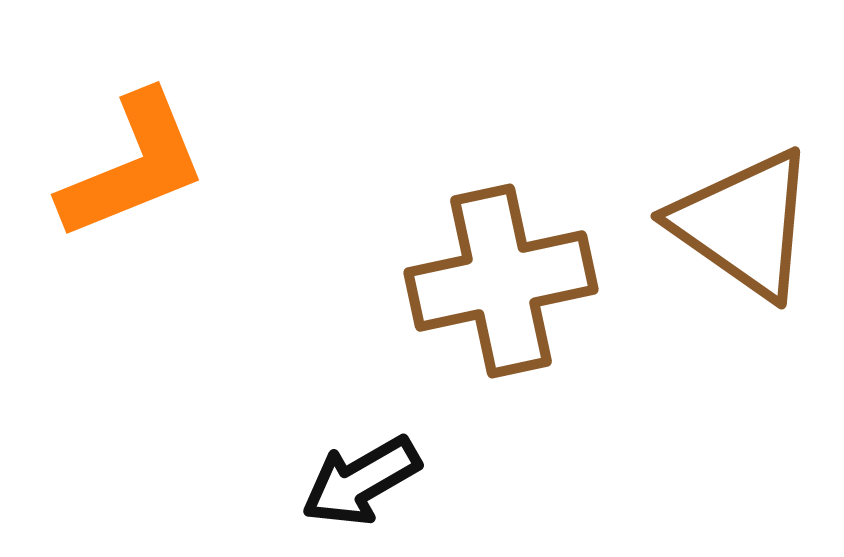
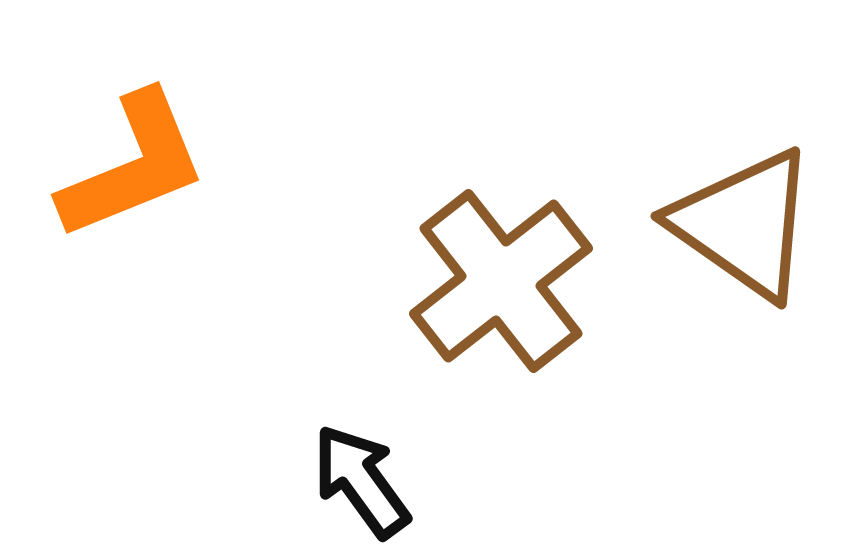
brown cross: rotated 26 degrees counterclockwise
black arrow: rotated 84 degrees clockwise
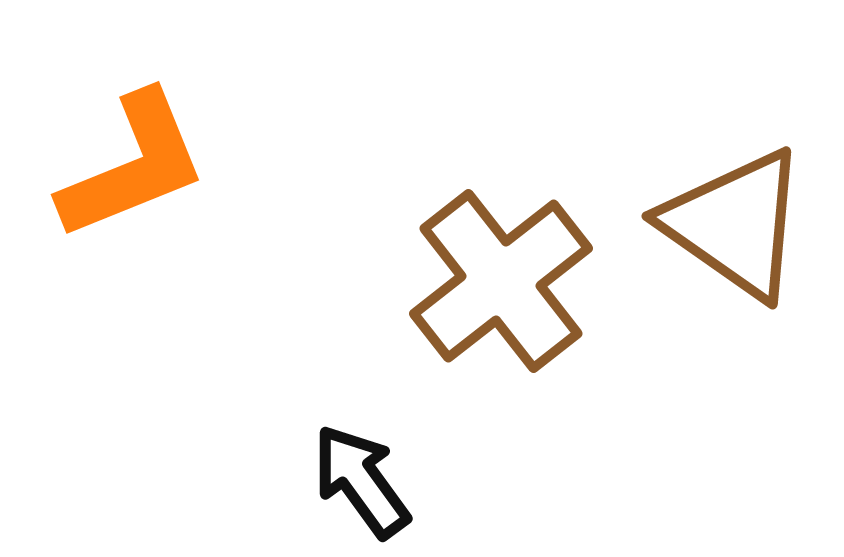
brown triangle: moved 9 px left
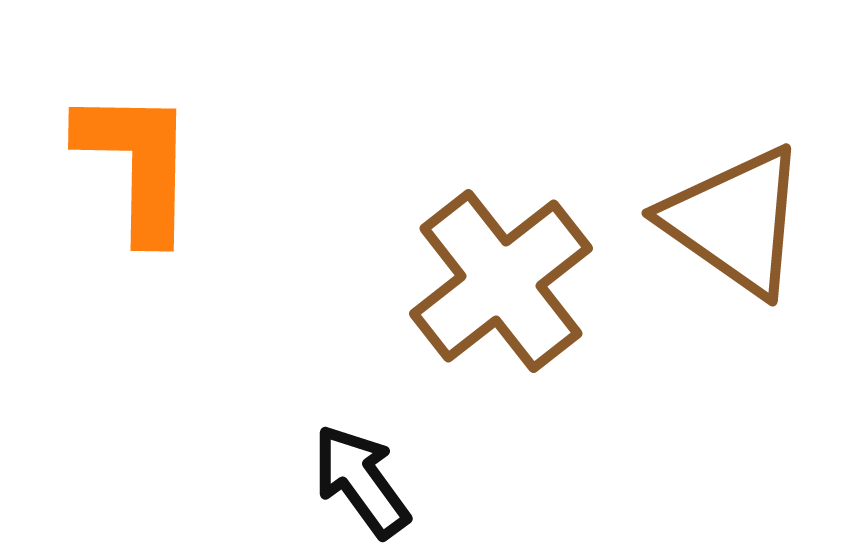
orange L-shape: moved 4 px right, 2 px up; rotated 67 degrees counterclockwise
brown triangle: moved 3 px up
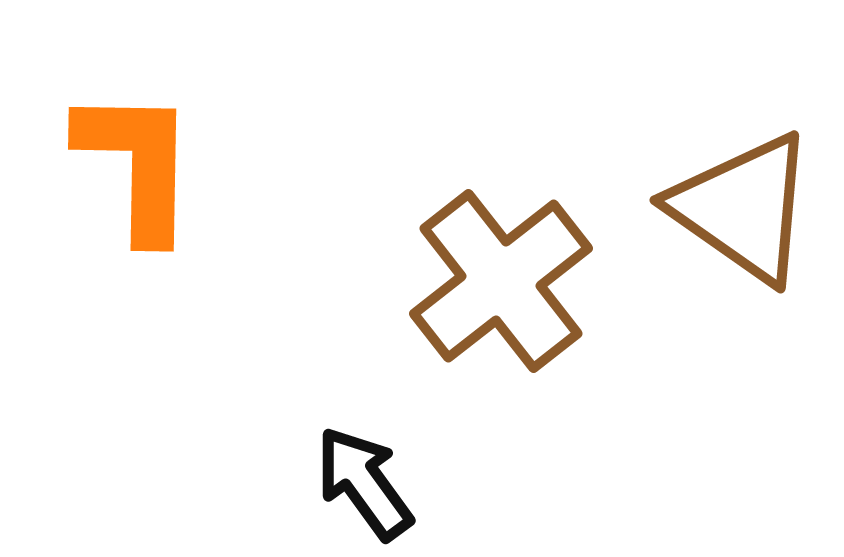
brown triangle: moved 8 px right, 13 px up
black arrow: moved 3 px right, 2 px down
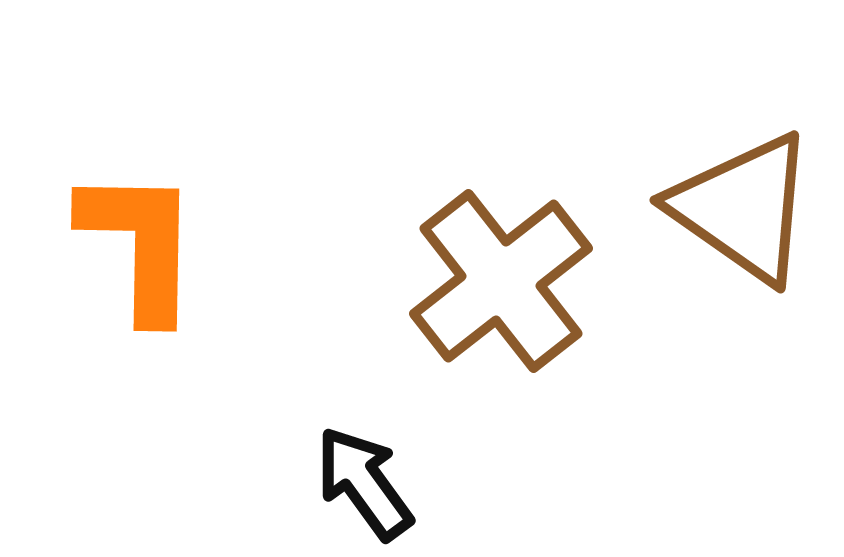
orange L-shape: moved 3 px right, 80 px down
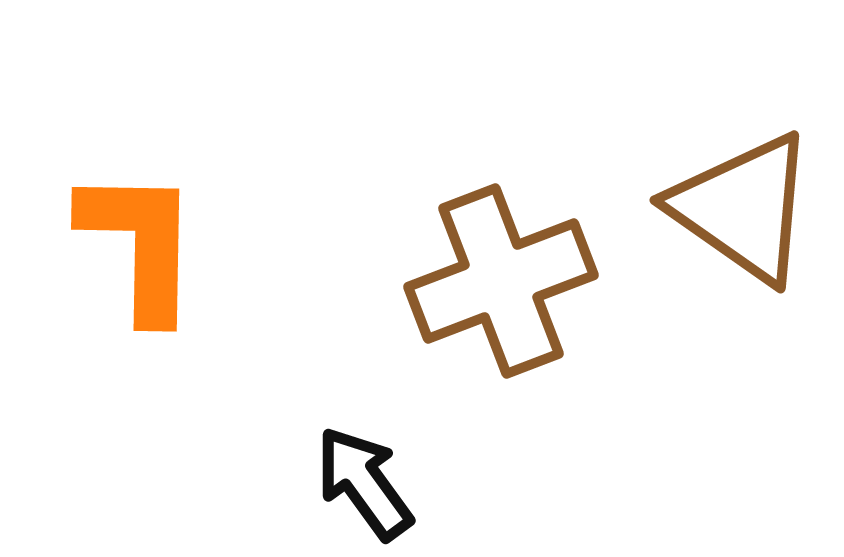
brown cross: rotated 17 degrees clockwise
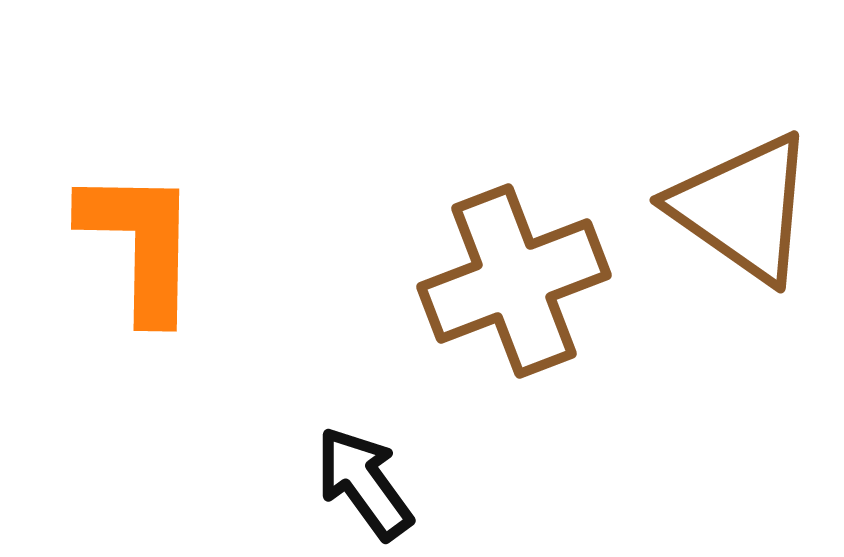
brown cross: moved 13 px right
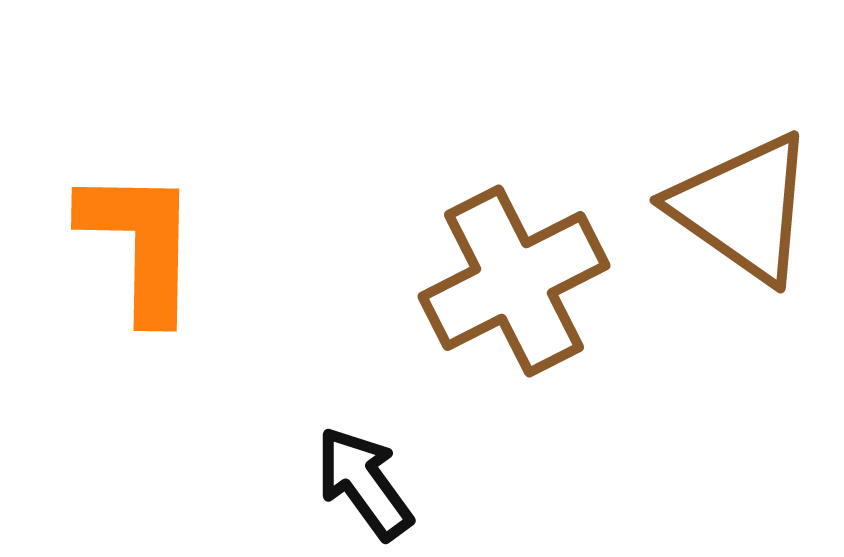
brown cross: rotated 6 degrees counterclockwise
